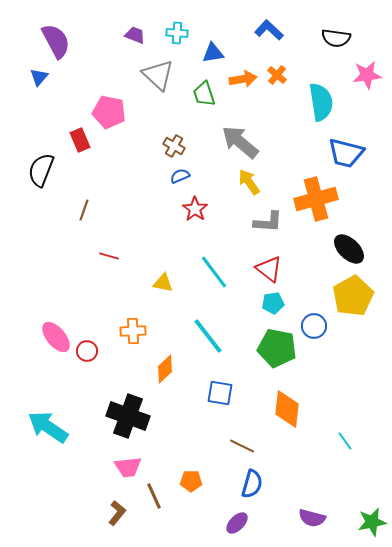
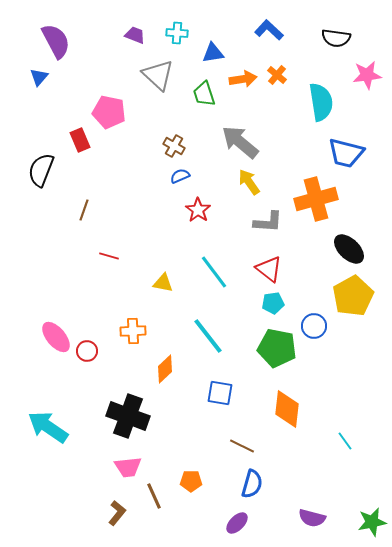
red star at (195, 209): moved 3 px right, 1 px down
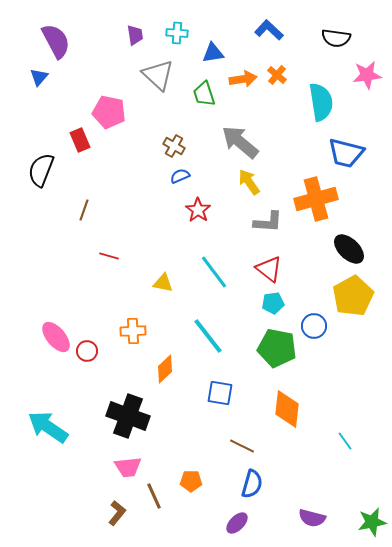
purple trapezoid at (135, 35): rotated 60 degrees clockwise
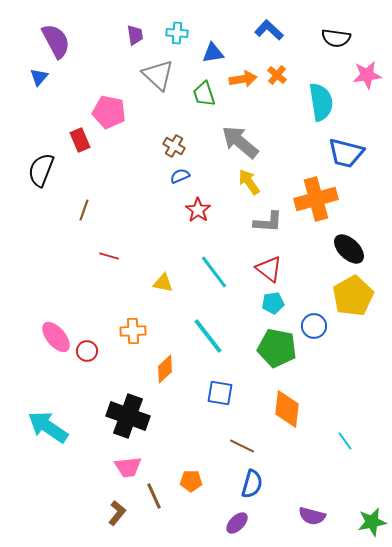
purple semicircle at (312, 518): moved 2 px up
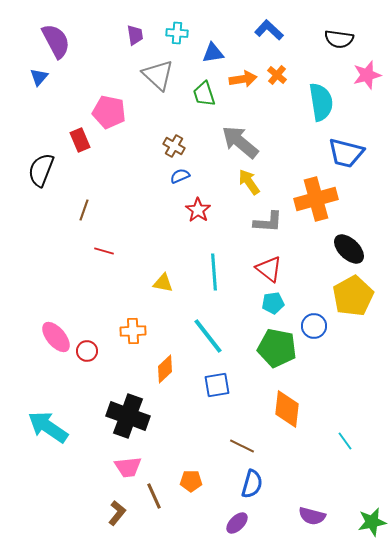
black semicircle at (336, 38): moved 3 px right, 1 px down
pink star at (367, 75): rotated 8 degrees counterclockwise
red line at (109, 256): moved 5 px left, 5 px up
cyan line at (214, 272): rotated 33 degrees clockwise
blue square at (220, 393): moved 3 px left, 8 px up; rotated 20 degrees counterclockwise
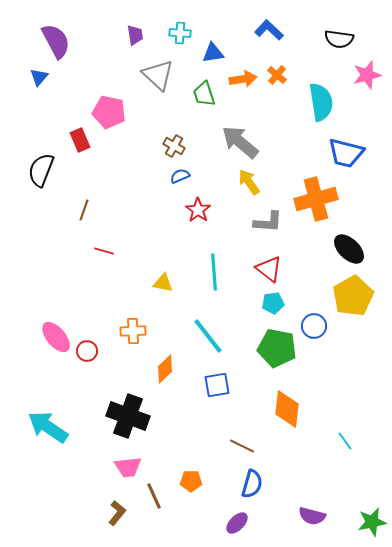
cyan cross at (177, 33): moved 3 px right
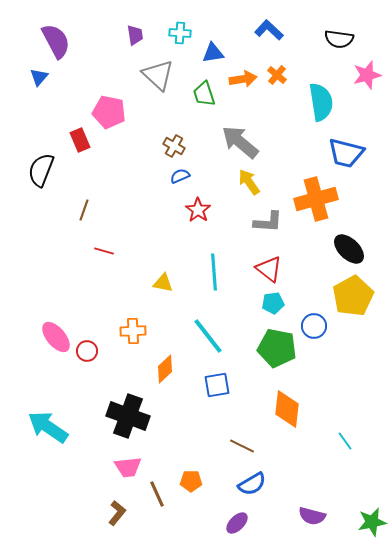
blue semicircle at (252, 484): rotated 44 degrees clockwise
brown line at (154, 496): moved 3 px right, 2 px up
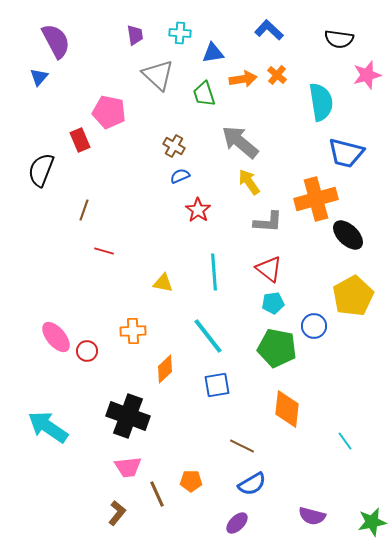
black ellipse at (349, 249): moved 1 px left, 14 px up
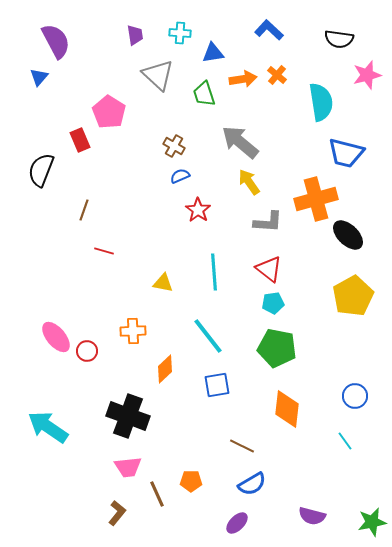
pink pentagon at (109, 112): rotated 20 degrees clockwise
blue circle at (314, 326): moved 41 px right, 70 px down
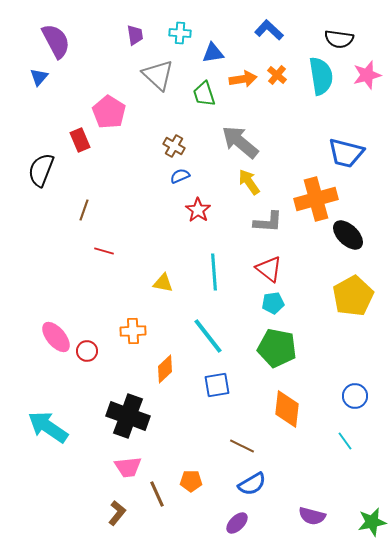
cyan semicircle at (321, 102): moved 26 px up
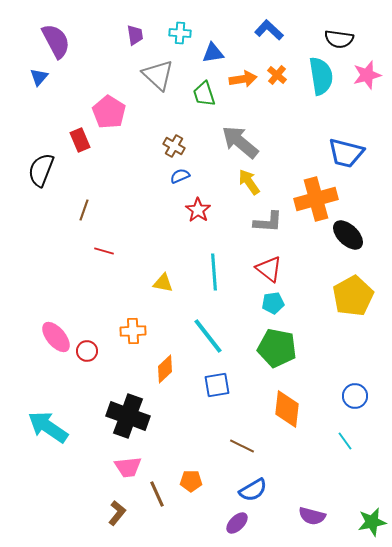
blue semicircle at (252, 484): moved 1 px right, 6 px down
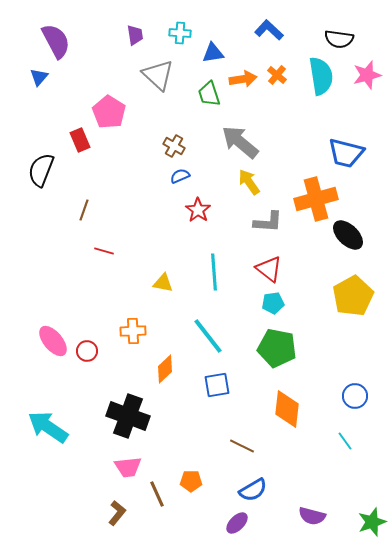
green trapezoid at (204, 94): moved 5 px right
pink ellipse at (56, 337): moved 3 px left, 4 px down
green star at (372, 522): rotated 8 degrees counterclockwise
